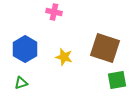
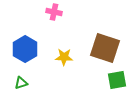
yellow star: rotated 12 degrees counterclockwise
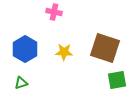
yellow star: moved 5 px up
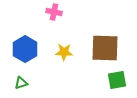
brown square: rotated 16 degrees counterclockwise
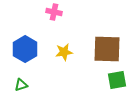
brown square: moved 2 px right, 1 px down
yellow star: rotated 12 degrees counterclockwise
green triangle: moved 2 px down
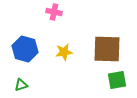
blue hexagon: rotated 15 degrees counterclockwise
